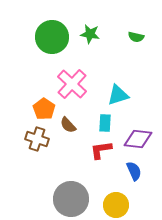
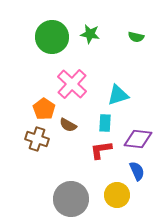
brown semicircle: rotated 18 degrees counterclockwise
blue semicircle: moved 3 px right
yellow circle: moved 1 px right, 10 px up
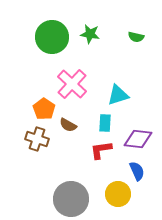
yellow circle: moved 1 px right, 1 px up
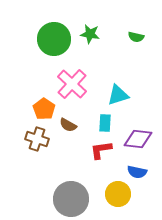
green circle: moved 2 px right, 2 px down
blue semicircle: moved 1 px down; rotated 126 degrees clockwise
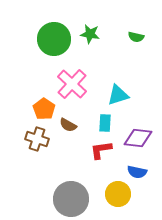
purple diamond: moved 1 px up
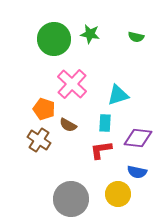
orange pentagon: rotated 15 degrees counterclockwise
brown cross: moved 2 px right, 1 px down; rotated 15 degrees clockwise
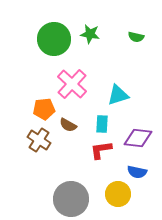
orange pentagon: rotated 25 degrees counterclockwise
cyan rectangle: moved 3 px left, 1 px down
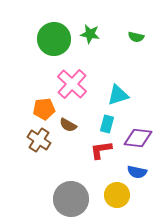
cyan rectangle: moved 5 px right; rotated 12 degrees clockwise
yellow circle: moved 1 px left, 1 px down
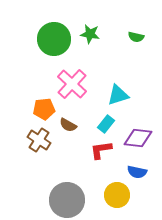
cyan rectangle: moved 1 px left; rotated 24 degrees clockwise
gray circle: moved 4 px left, 1 px down
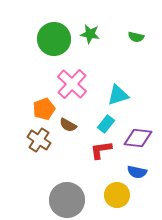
orange pentagon: rotated 15 degrees counterclockwise
